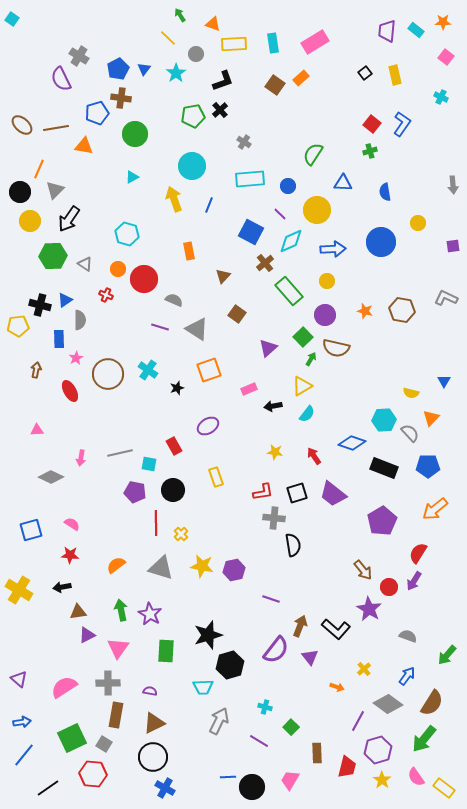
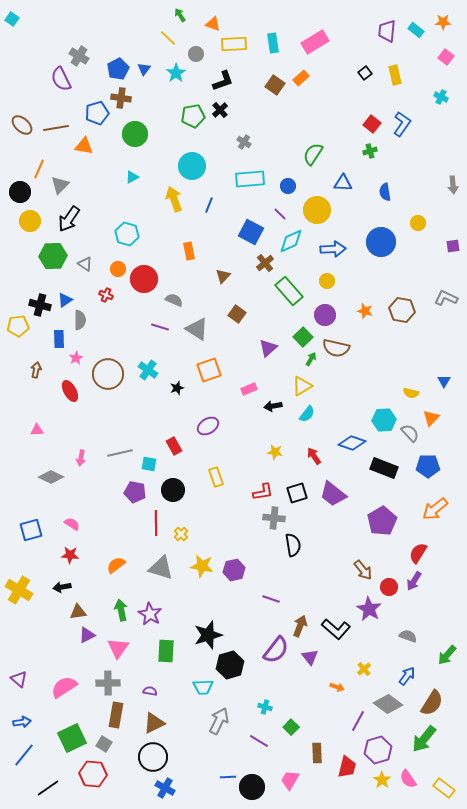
gray triangle at (55, 190): moved 5 px right, 5 px up
pink semicircle at (416, 777): moved 8 px left, 2 px down
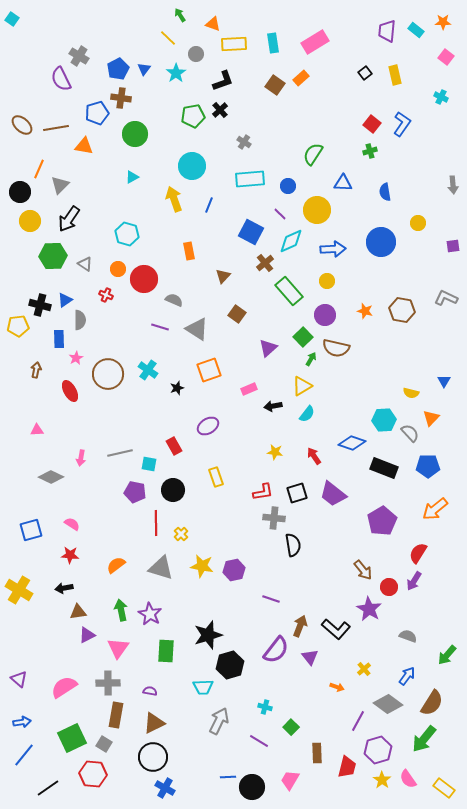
black arrow at (62, 587): moved 2 px right, 1 px down
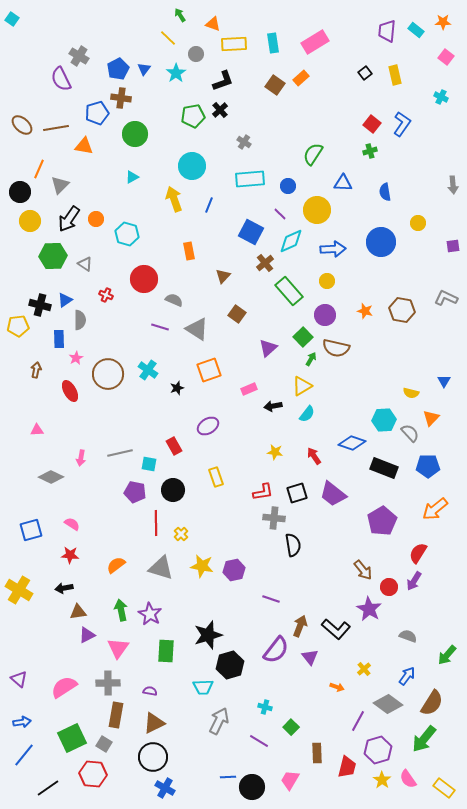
orange circle at (118, 269): moved 22 px left, 50 px up
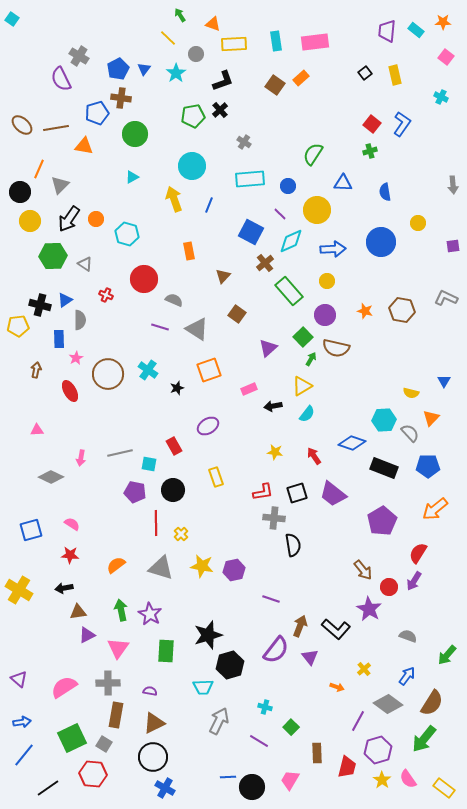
pink rectangle at (315, 42): rotated 24 degrees clockwise
cyan rectangle at (273, 43): moved 3 px right, 2 px up
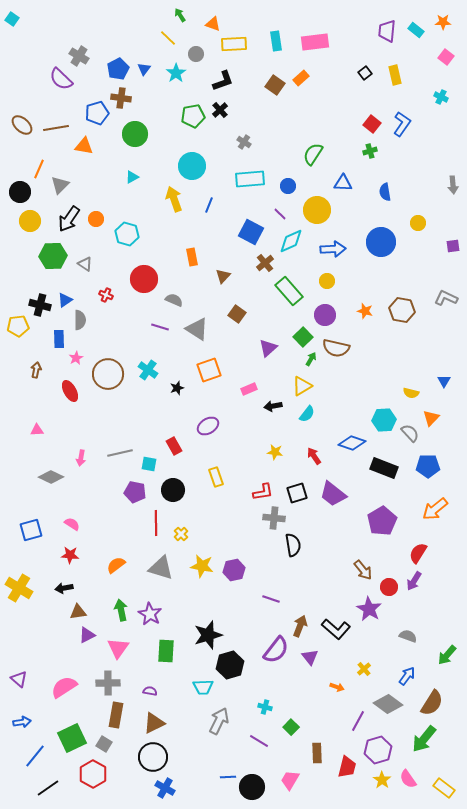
purple semicircle at (61, 79): rotated 20 degrees counterclockwise
orange rectangle at (189, 251): moved 3 px right, 6 px down
yellow cross at (19, 590): moved 2 px up
blue line at (24, 755): moved 11 px right, 1 px down
red hexagon at (93, 774): rotated 24 degrees clockwise
